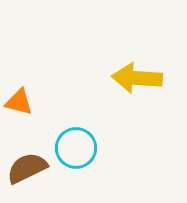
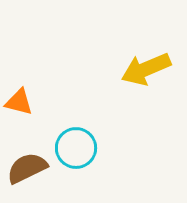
yellow arrow: moved 9 px right, 9 px up; rotated 27 degrees counterclockwise
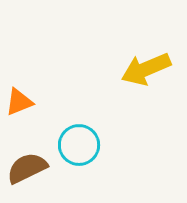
orange triangle: rotated 36 degrees counterclockwise
cyan circle: moved 3 px right, 3 px up
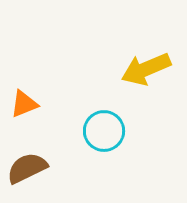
orange triangle: moved 5 px right, 2 px down
cyan circle: moved 25 px right, 14 px up
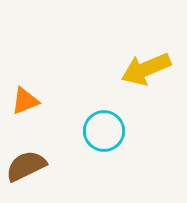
orange triangle: moved 1 px right, 3 px up
brown semicircle: moved 1 px left, 2 px up
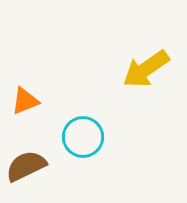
yellow arrow: rotated 12 degrees counterclockwise
cyan circle: moved 21 px left, 6 px down
